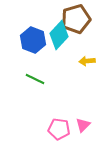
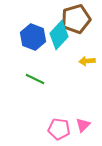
blue hexagon: moved 3 px up
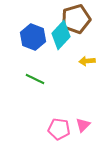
cyan diamond: moved 2 px right
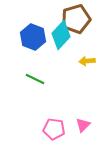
pink pentagon: moved 5 px left
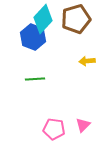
cyan diamond: moved 18 px left, 16 px up
green line: rotated 30 degrees counterclockwise
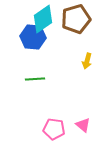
cyan diamond: rotated 12 degrees clockwise
blue hexagon: rotated 15 degrees counterclockwise
yellow arrow: rotated 70 degrees counterclockwise
pink triangle: rotated 35 degrees counterclockwise
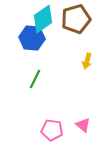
blue hexagon: moved 1 px left, 1 px down
green line: rotated 60 degrees counterclockwise
pink pentagon: moved 2 px left, 1 px down
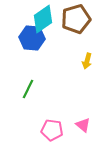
green line: moved 7 px left, 10 px down
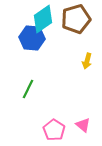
pink pentagon: moved 2 px right; rotated 25 degrees clockwise
